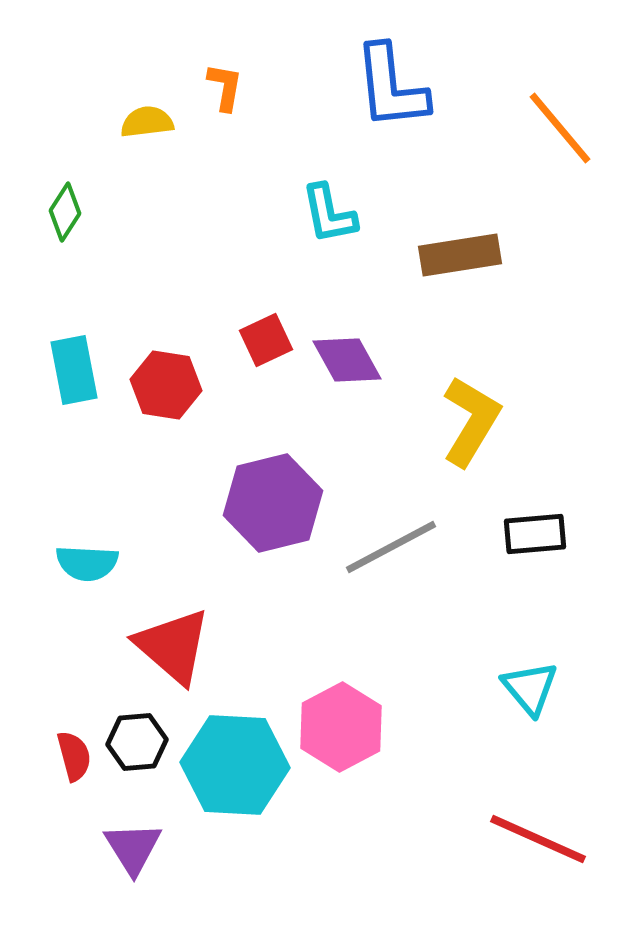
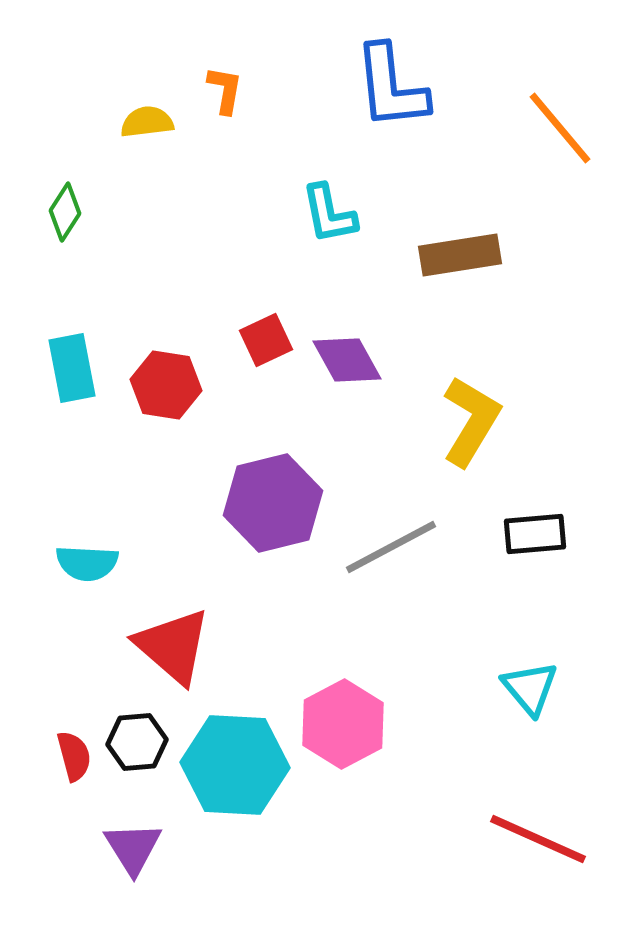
orange L-shape: moved 3 px down
cyan rectangle: moved 2 px left, 2 px up
pink hexagon: moved 2 px right, 3 px up
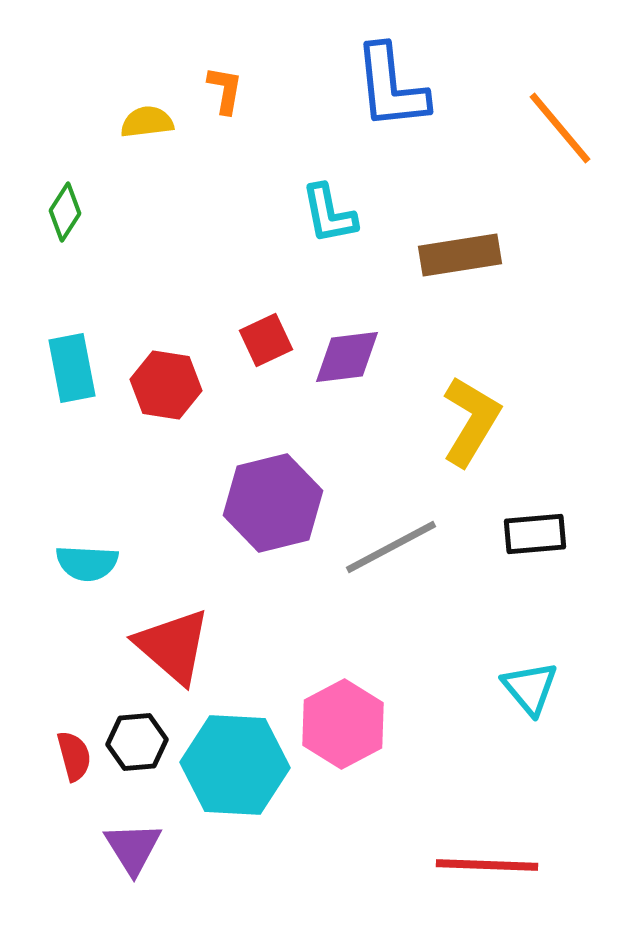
purple diamond: moved 3 px up; rotated 68 degrees counterclockwise
red line: moved 51 px left, 26 px down; rotated 22 degrees counterclockwise
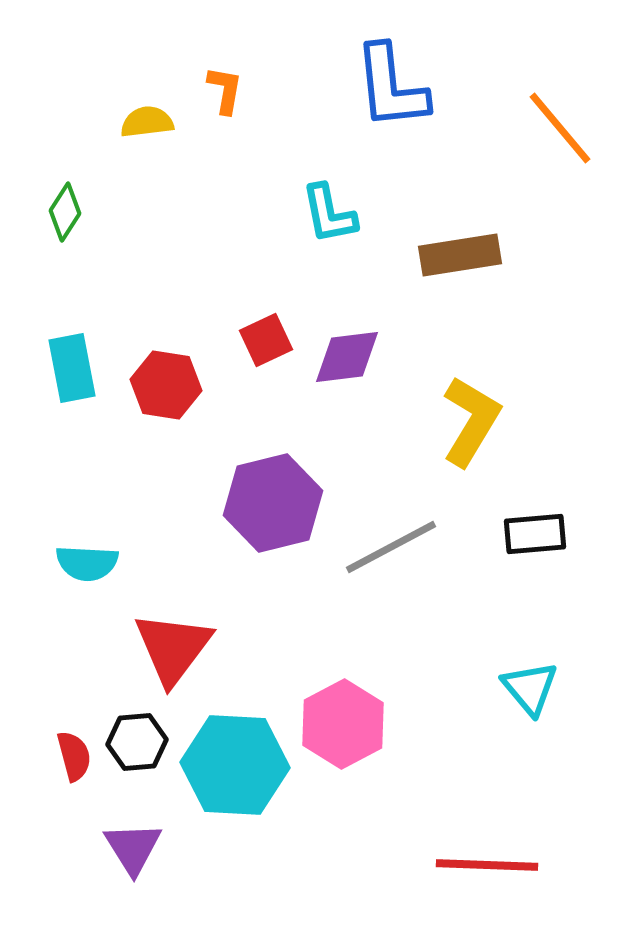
red triangle: moved 2 px down; rotated 26 degrees clockwise
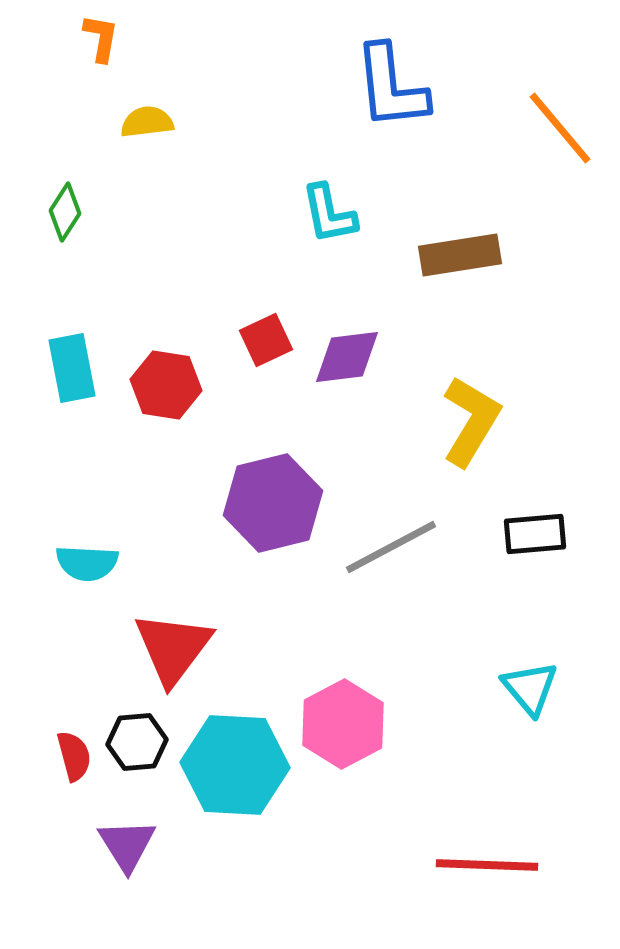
orange L-shape: moved 124 px left, 52 px up
purple triangle: moved 6 px left, 3 px up
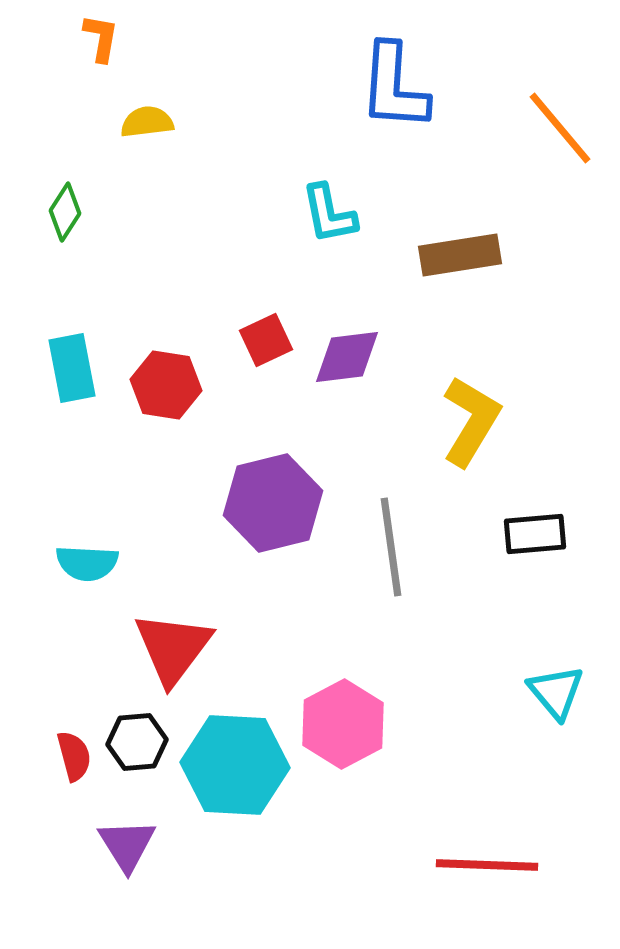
blue L-shape: moved 3 px right; rotated 10 degrees clockwise
gray line: rotated 70 degrees counterclockwise
cyan triangle: moved 26 px right, 4 px down
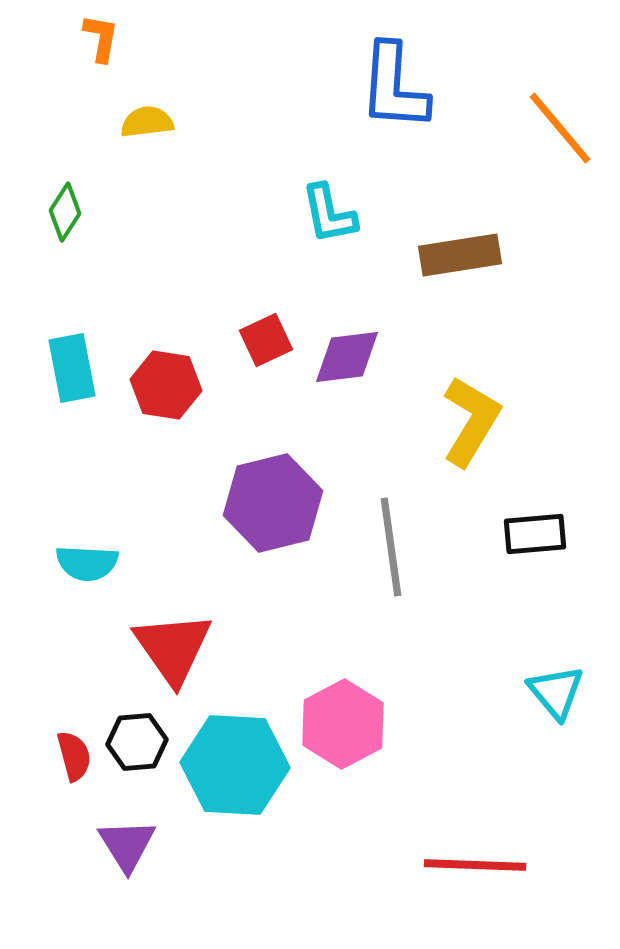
red triangle: rotated 12 degrees counterclockwise
red line: moved 12 px left
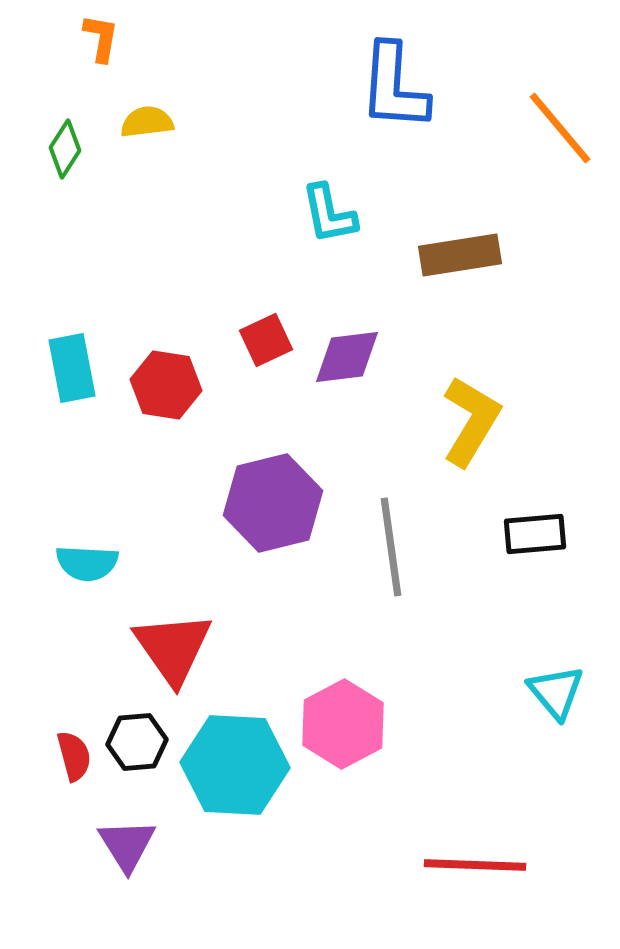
green diamond: moved 63 px up
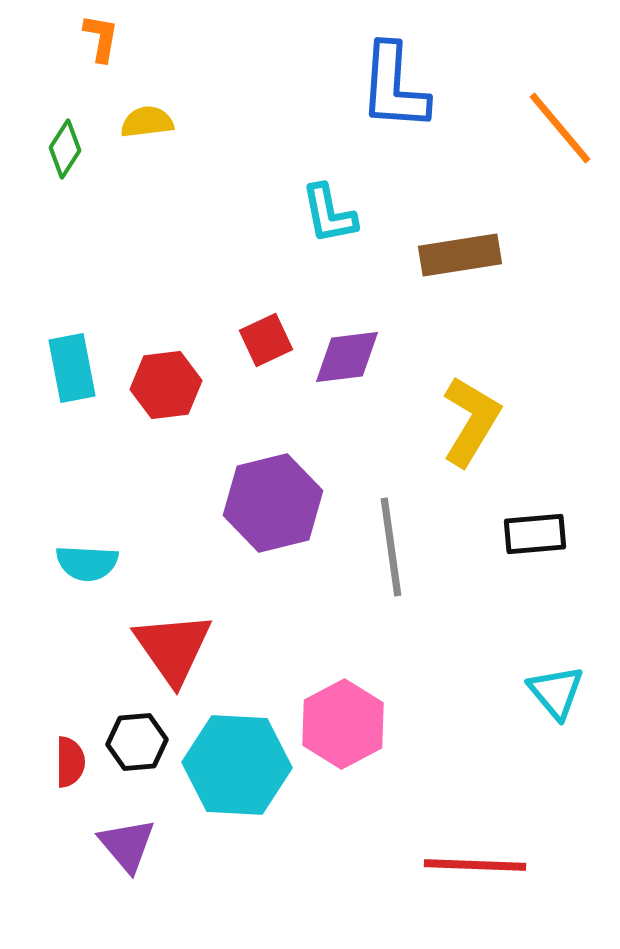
red hexagon: rotated 16 degrees counterclockwise
red semicircle: moved 4 px left, 6 px down; rotated 15 degrees clockwise
cyan hexagon: moved 2 px right
purple triangle: rotated 8 degrees counterclockwise
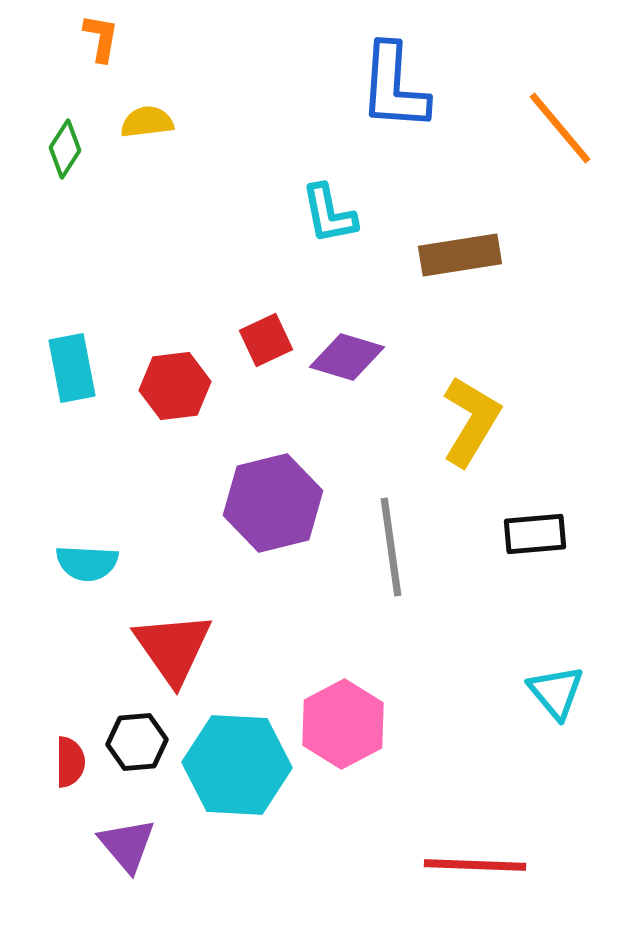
purple diamond: rotated 24 degrees clockwise
red hexagon: moved 9 px right, 1 px down
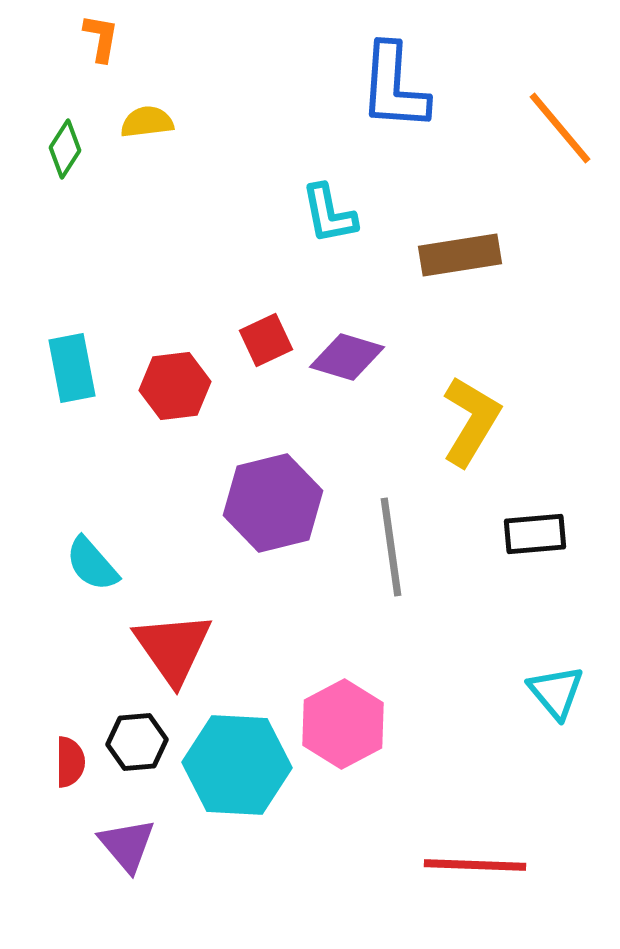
cyan semicircle: moved 5 px right, 1 px down; rotated 46 degrees clockwise
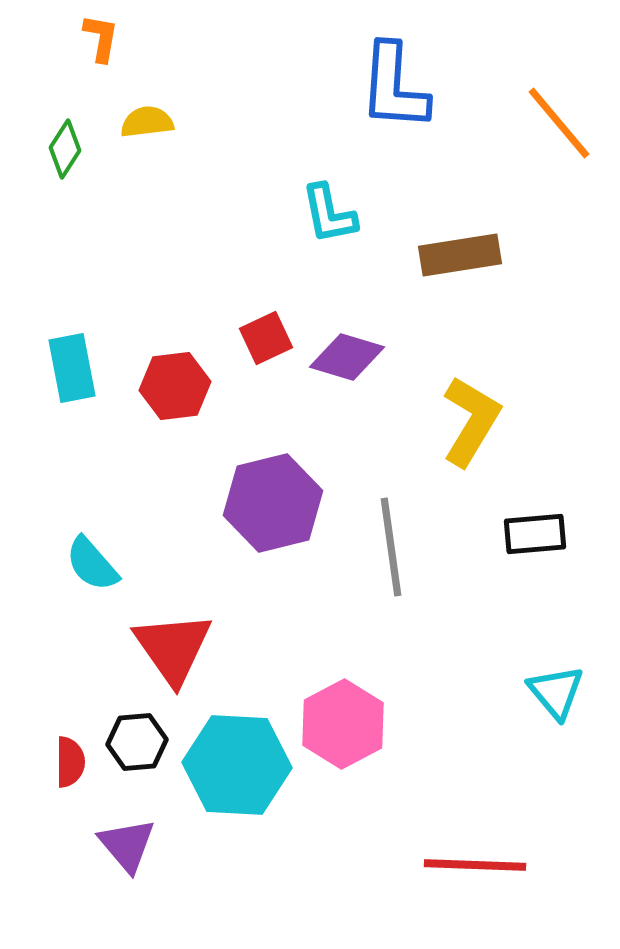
orange line: moved 1 px left, 5 px up
red square: moved 2 px up
